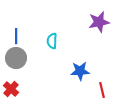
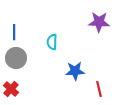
purple star: rotated 15 degrees clockwise
blue line: moved 2 px left, 4 px up
cyan semicircle: moved 1 px down
blue star: moved 5 px left
red line: moved 3 px left, 1 px up
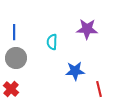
purple star: moved 12 px left, 7 px down
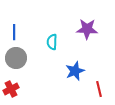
blue star: rotated 18 degrees counterclockwise
red cross: rotated 21 degrees clockwise
